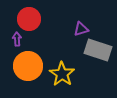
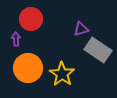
red circle: moved 2 px right
purple arrow: moved 1 px left
gray rectangle: rotated 16 degrees clockwise
orange circle: moved 2 px down
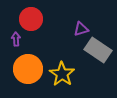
orange circle: moved 1 px down
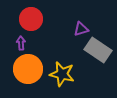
purple arrow: moved 5 px right, 4 px down
yellow star: rotated 20 degrees counterclockwise
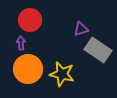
red circle: moved 1 px left, 1 px down
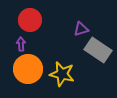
purple arrow: moved 1 px down
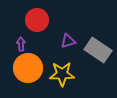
red circle: moved 7 px right
purple triangle: moved 13 px left, 12 px down
orange circle: moved 1 px up
yellow star: rotated 15 degrees counterclockwise
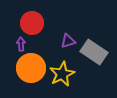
red circle: moved 5 px left, 3 px down
gray rectangle: moved 4 px left, 2 px down
orange circle: moved 3 px right
yellow star: rotated 25 degrees counterclockwise
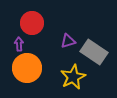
purple arrow: moved 2 px left
orange circle: moved 4 px left
yellow star: moved 11 px right, 3 px down
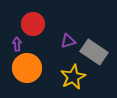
red circle: moved 1 px right, 1 px down
purple arrow: moved 2 px left
